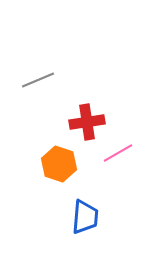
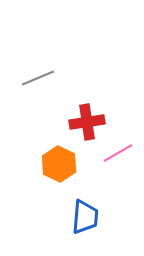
gray line: moved 2 px up
orange hexagon: rotated 8 degrees clockwise
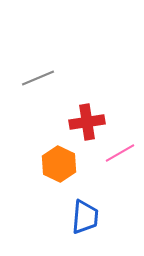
pink line: moved 2 px right
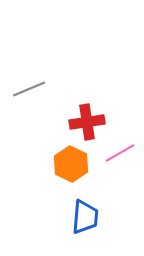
gray line: moved 9 px left, 11 px down
orange hexagon: moved 12 px right
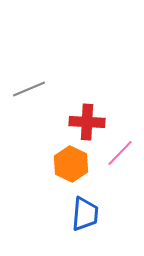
red cross: rotated 12 degrees clockwise
pink line: rotated 16 degrees counterclockwise
blue trapezoid: moved 3 px up
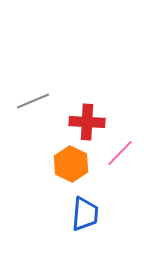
gray line: moved 4 px right, 12 px down
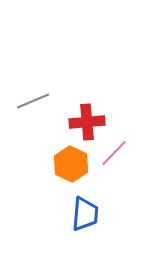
red cross: rotated 8 degrees counterclockwise
pink line: moved 6 px left
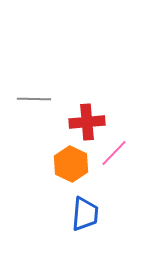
gray line: moved 1 px right, 2 px up; rotated 24 degrees clockwise
